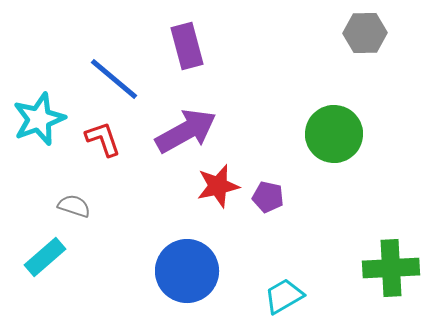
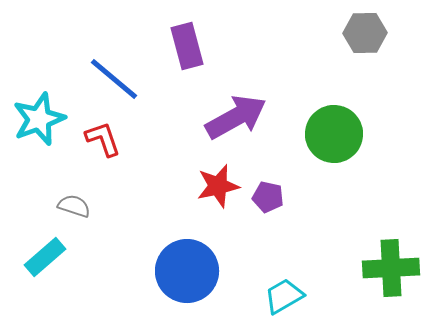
purple arrow: moved 50 px right, 14 px up
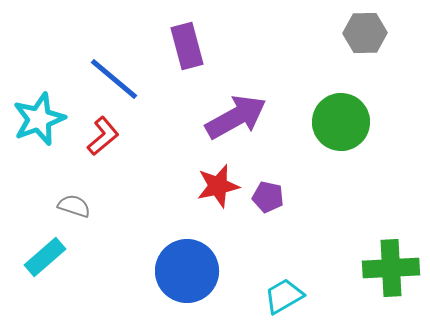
green circle: moved 7 px right, 12 px up
red L-shape: moved 3 px up; rotated 69 degrees clockwise
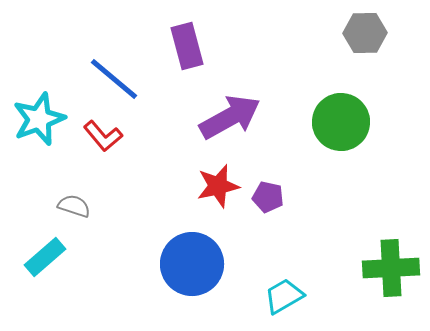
purple arrow: moved 6 px left
red L-shape: rotated 90 degrees clockwise
blue circle: moved 5 px right, 7 px up
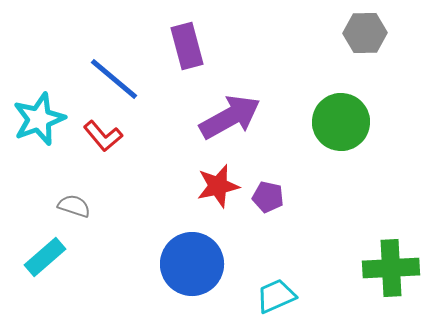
cyan trapezoid: moved 8 px left; rotated 6 degrees clockwise
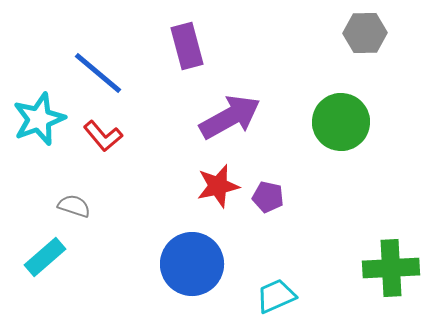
blue line: moved 16 px left, 6 px up
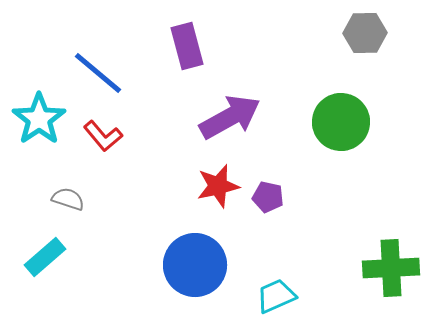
cyan star: rotated 14 degrees counterclockwise
gray semicircle: moved 6 px left, 7 px up
blue circle: moved 3 px right, 1 px down
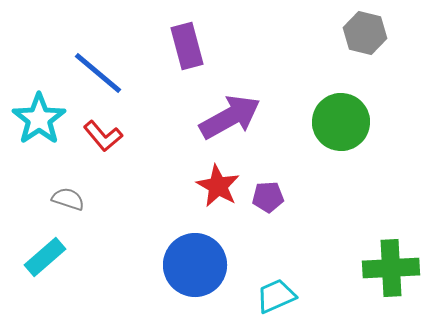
gray hexagon: rotated 15 degrees clockwise
red star: rotated 30 degrees counterclockwise
purple pentagon: rotated 16 degrees counterclockwise
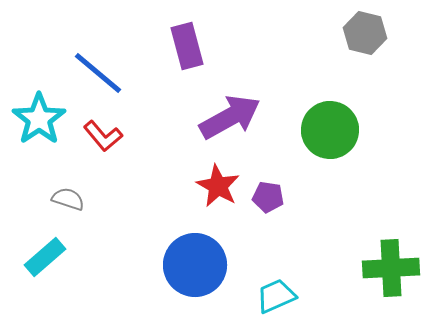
green circle: moved 11 px left, 8 px down
purple pentagon: rotated 12 degrees clockwise
